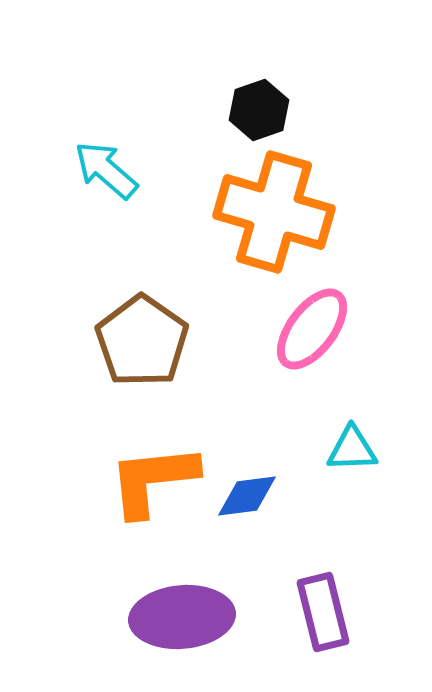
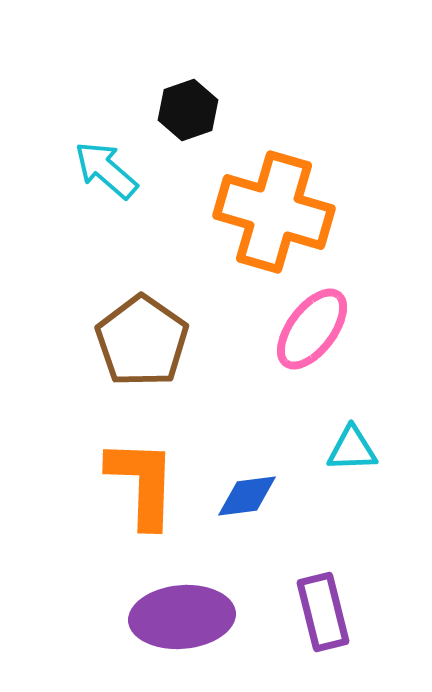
black hexagon: moved 71 px left
orange L-shape: moved 11 px left, 3 px down; rotated 98 degrees clockwise
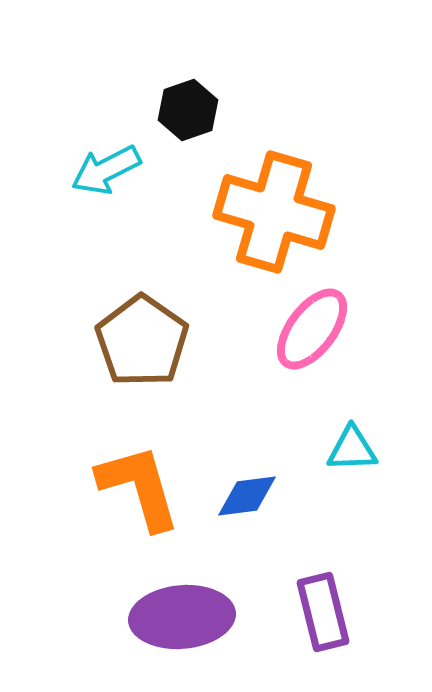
cyan arrow: rotated 68 degrees counterclockwise
orange L-shape: moved 3 px left, 4 px down; rotated 18 degrees counterclockwise
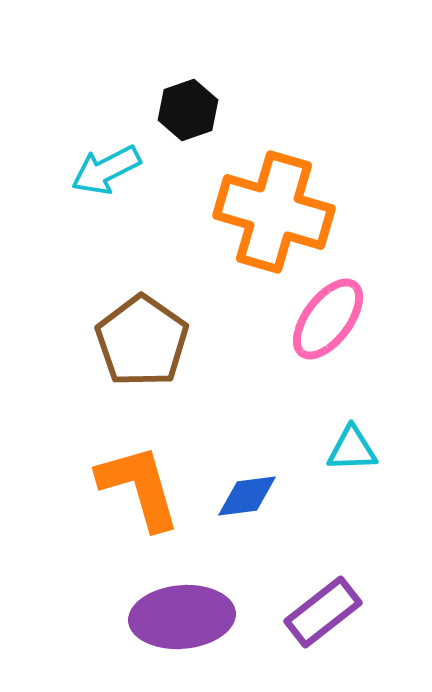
pink ellipse: moved 16 px right, 10 px up
purple rectangle: rotated 66 degrees clockwise
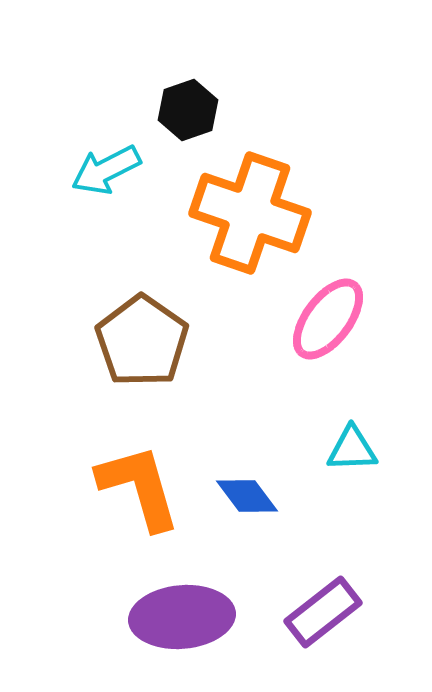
orange cross: moved 24 px left, 1 px down; rotated 3 degrees clockwise
blue diamond: rotated 60 degrees clockwise
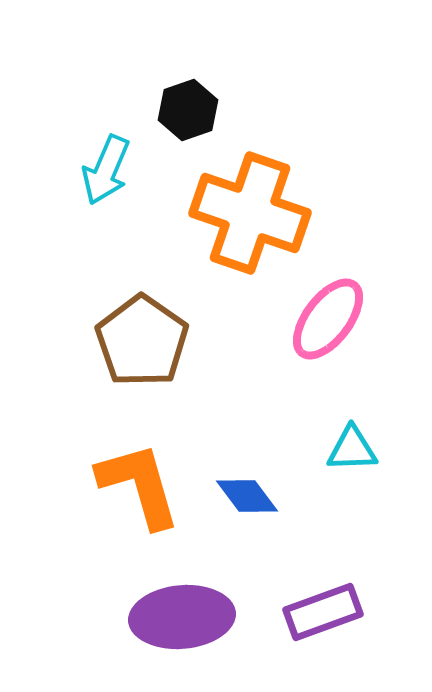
cyan arrow: rotated 40 degrees counterclockwise
orange L-shape: moved 2 px up
purple rectangle: rotated 18 degrees clockwise
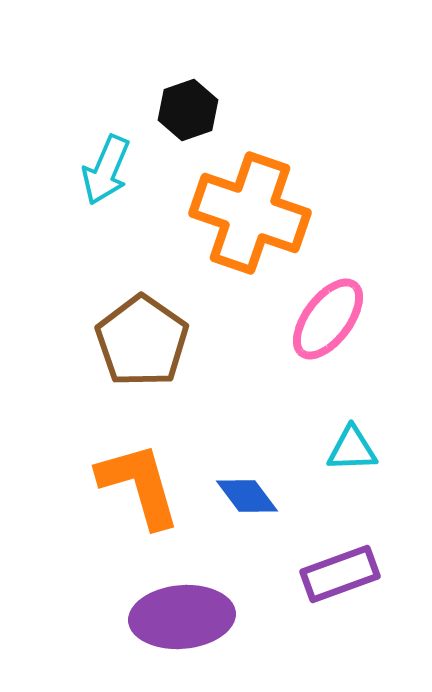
purple rectangle: moved 17 px right, 38 px up
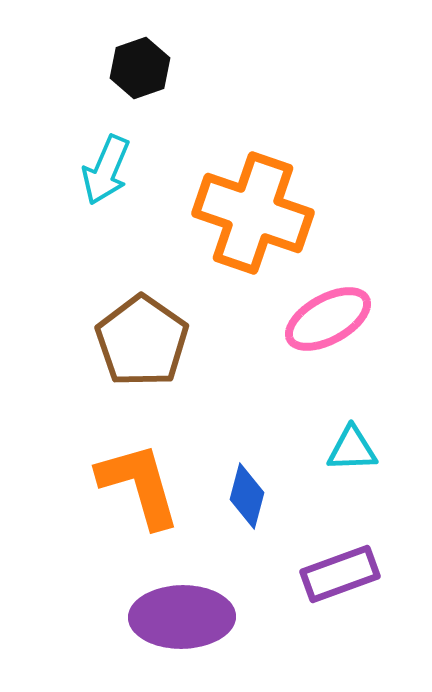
black hexagon: moved 48 px left, 42 px up
orange cross: moved 3 px right
pink ellipse: rotated 24 degrees clockwise
blue diamond: rotated 52 degrees clockwise
purple ellipse: rotated 4 degrees clockwise
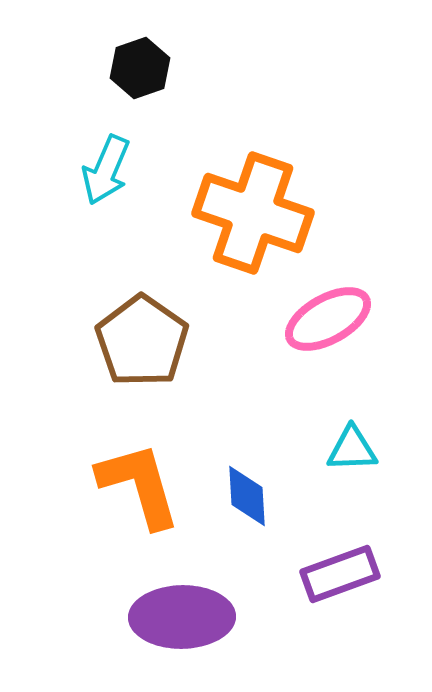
blue diamond: rotated 18 degrees counterclockwise
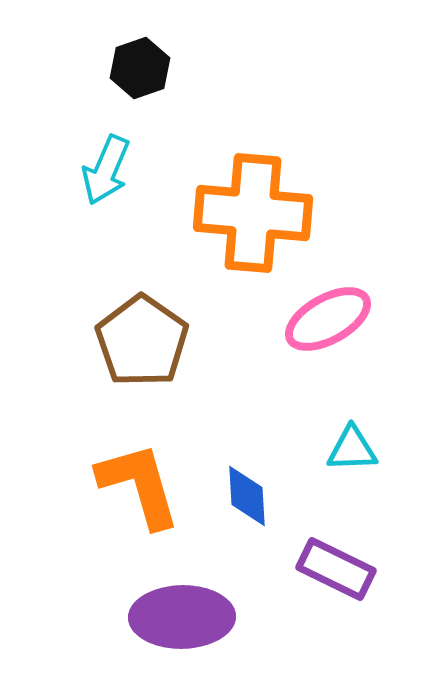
orange cross: rotated 14 degrees counterclockwise
purple rectangle: moved 4 px left, 5 px up; rotated 46 degrees clockwise
